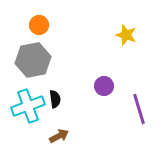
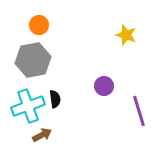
purple line: moved 2 px down
brown arrow: moved 17 px left, 1 px up
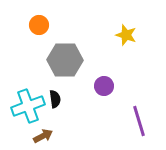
gray hexagon: moved 32 px right; rotated 12 degrees clockwise
purple line: moved 10 px down
brown arrow: moved 1 px right, 1 px down
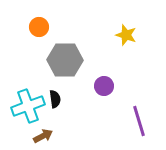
orange circle: moved 2 px down
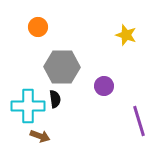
orange circle: moved 1 px left
gray hexagon: moved 3 px left, 7 px down
cyan cross: rotated 20 degrees clockwise
brown arrow: moved 3 px left; rotated 48 degrees clockwise
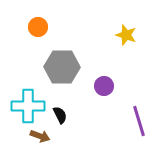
black semicircle: moved 5 px right, 16 px down; rotated 18 degrees counterclockwise
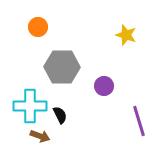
cyan cross: moved 2 px right
